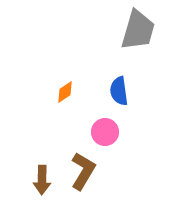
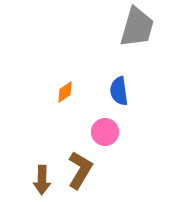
gray trapezoid: moved 1 px left, 3 px up
brown L-shape: moved 3 px left, 1 px up
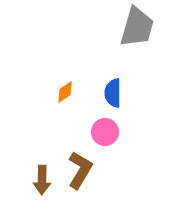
blue semicircle: moved 6 px left, 2 px down; rotated 8 degrees clockwise
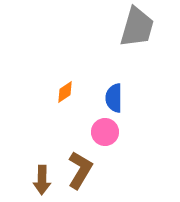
blue semicircle: moved 1 px right, 5 px down
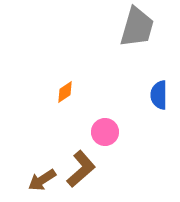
blue semicircle: moved 45 px right, 3 px up
brown L-shape: moved 1 px right, 1 px up; rotated 18 degrees clockwise
brown arrow: rotated 56 degrees clockwise
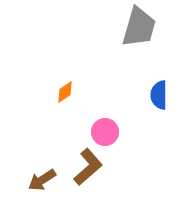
gray trapezoid: moved 2 px right
brown L-shape: moved 7 px right, 2 px up
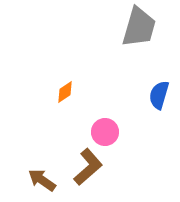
blue semicircle: rotated 16 degrees clockwise
brown arrow: rotated 68 degrees clockwise
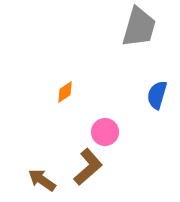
blue semicircle: moved 2 px left
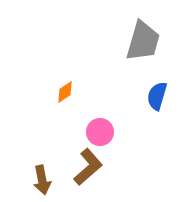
gray trapezoid: moved 4 px right, 14 px down
blue semicircle: moved 1 px down
pink circle: moved 5 px left
brown arrow: rotated 136 degrees counterclockwise
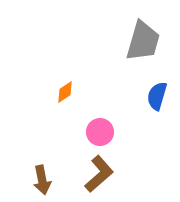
brown L-shape: moved 11 px right, 7 px down
